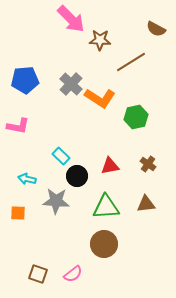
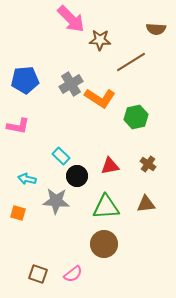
brown semicircle: rotated 24 degrees counterclockwise
gray cross: rotated 15 degrees clockwise
orange square: rotated 14 degrees clockwise
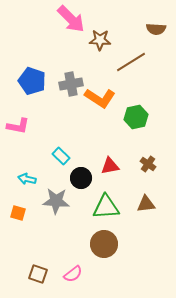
blue pentagon: moved 7 px right, 1 px down; rotated 24 degrees clockwise
gray cross: rotated 20 degrees clockwise
black circle: moved 4 px right, 2 px down
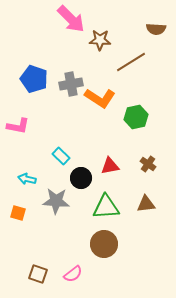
blue pentagon: moved 2 px right, 2 px up
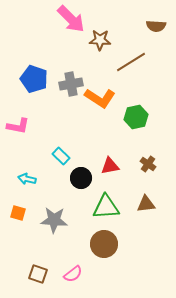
brown semicircle: moved 3 px up
gray star: moved 2 px left, 19 px down
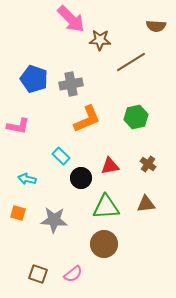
orange L-shape: moved 13 px left, 21 px down; rotated 56 degrees counterclockwise
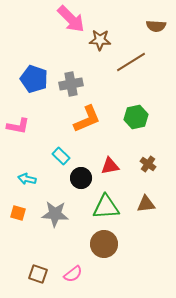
gray star: moved 1 px right, 6 px up
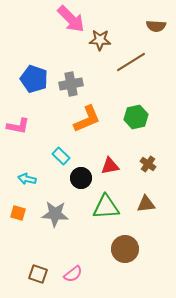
brown circle: moved 21 px right, 5 px down
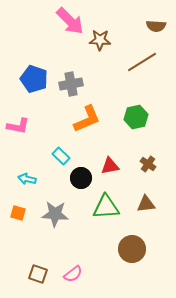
pink arrow: moved 1 px left, 2 px down
brown line: moved 11 px right
brown circle: moved 7 px right
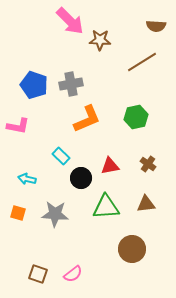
blue pentagon: moved 6 px down
